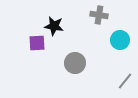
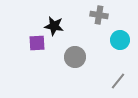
gray circle: moved 6 px up
gray line: moved 7 px left
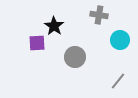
black star: rotated 24 degrees clockwise
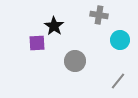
gray circle: moved 4 px down
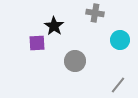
gray cross: moved 4 px left, 2 px up
gray line: moved 4 px down
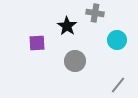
black star: moved 13 px right
cyan circle: moved 3 px left
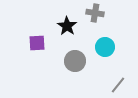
cyan circle: moved 12 px left, 7 px down
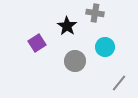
purple square: rotated 30 degrees counterclockwise
gray line: moved 1 px right, 2 px up
